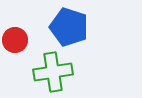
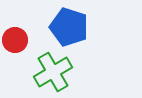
green cross: rotated 21 degrees counterclockwise
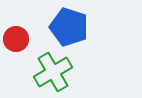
red circle: moved 1 px right, 1 px up
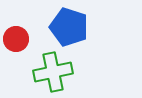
green cross: rotated 18 degrees clockwise
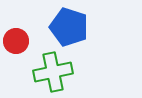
red circle: moved 2 px down
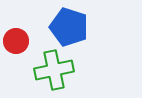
green cross: moved 1 px right, 2 px up
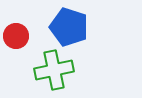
red circle: moved 5 px up
